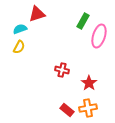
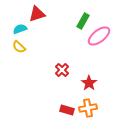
pink ellipse: rotated 35 degrees clockwise
yellow semicircle: rotated 104 degrees clockwise
red cross: rotated 32 degrees clockwise
red rectangle: rotated 24 degrees counterclockwise
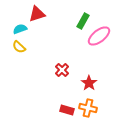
orange cross: rotated 24 degrees clockwise
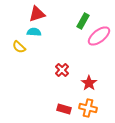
cyan semicircle: moved 14 px right, 3 px down; rotated 24 degrees clockwise
red rectangle: moved 3 px left, 1 px up
